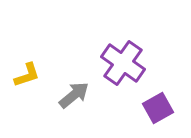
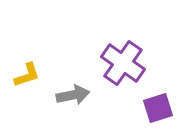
gray arrow: moved 1 px left; rotated 28 degrees clockwise
purple square: rotated 12 degrees clockwise
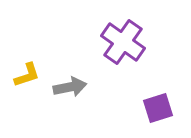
purple cross: moved 21 px up
gray arrow: moved 3 px left, 8 px up
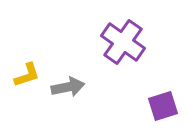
gray arrow: moved 2 px left
purple square: moved 5 px right, 2 px up
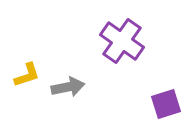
purple cross: moved 1 px left, 1 px up
purple square: moved 3 px right, 2 px up
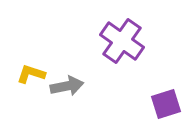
yellow L-shape: moved 4 px right, 1 px up; rotated 144 degrees counterclockwise
gray arrow: moved 1 px left, 1 px up
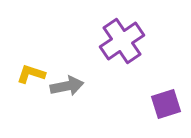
purple cross: rotated 21 degrees clockwise
